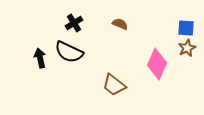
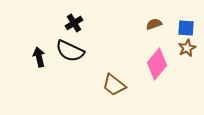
brown semicircle: moved 34 px right; rotated 42 degrees counterclockwise
black semicircle: moved 1 px right, 1 px up
black arrow: moved 1 px left, 1 px up
pink diamond: rotated 16 degrees clockwise
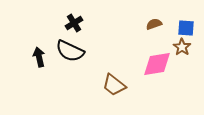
brown star: moved 5 px left, 1 px up; rotated 12 degrees counterclockwise
pink diamond: rotated 40 degrees clockwise
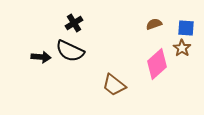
brown star: moved 1 px down
black arrow: moved 2 px right; rotated 108 degrees clockwise
pink diamond: rotated 32 degrees counterclockwise
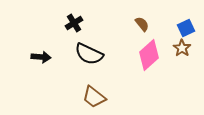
brown semicircle: moved 12 px left; rotated 70 degrees clockwise
blue square: rotated 30 degrees counterclockwise
black semicircle: moved 19 px right, 3 px down
pink diamond: moved 8 px left, 9 px up
brown trapezoid: moved 20 px left, 12 px down
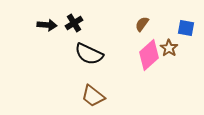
brown semicircle: rotated 105 degrees counterclockwise
blue square: rotated 36 degrees clockwise
brown star: moved 13 px left
black arrow: moved 6 px right, 32 px up
brown trapezoid: moved 1 px left, 1 px up
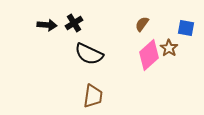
brown trapezoid: rotated 120 degrees counterclockwise
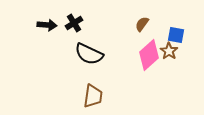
blue square: moved 10 px left, 7 px down
brown star: moved 3 px down
